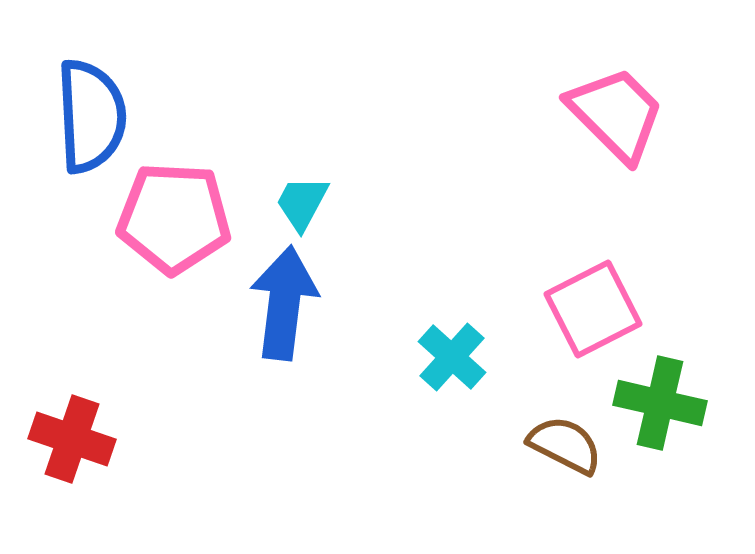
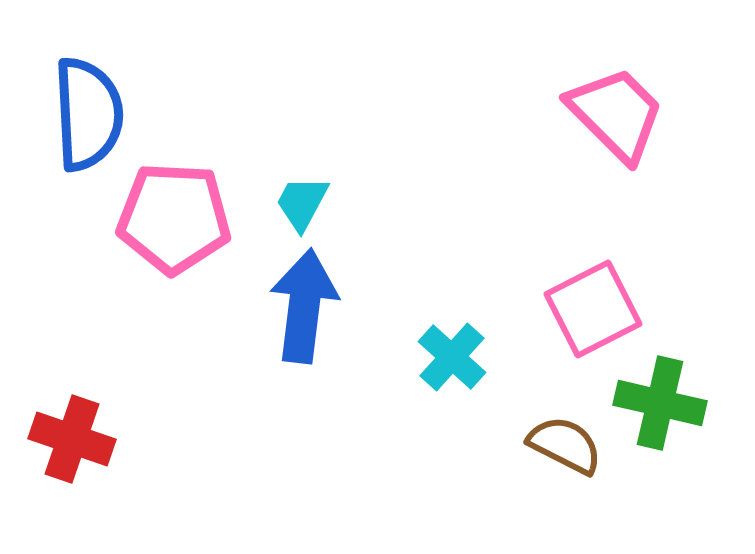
blue semicircle: moved 3 px left, 2 px up
blue arrow: moved 20 px right, 3 px down
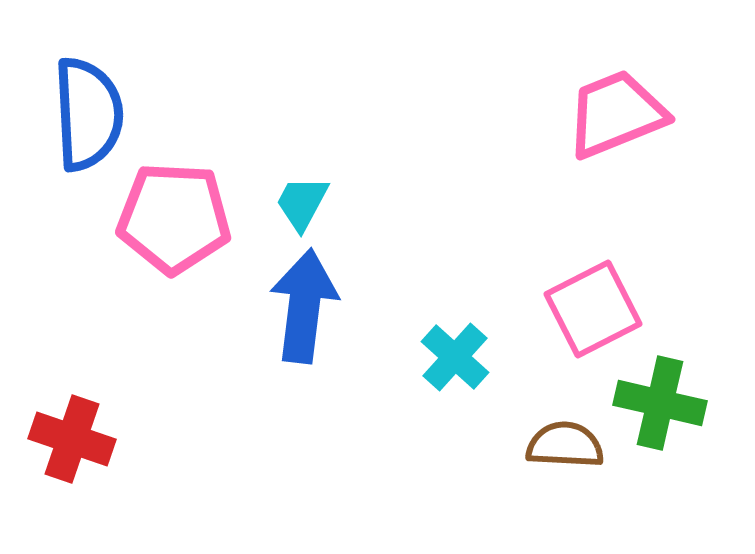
pink trapezoid: rotated 67 degrees counterclockwise
cyan cross: moved 3 px right
brown semicircle: rotated 24 degrees counterclockwise
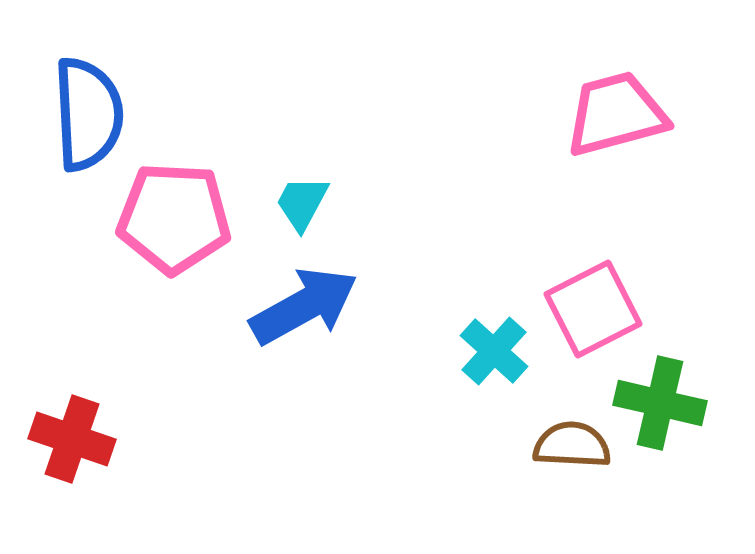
pink trapezoid: rotated 7 degrees clockwise
blue arrow: rotated 54 degrees clockwise
cyan cross: moved 39 px right, 6 px up
brown semicircle: moved 7 px right
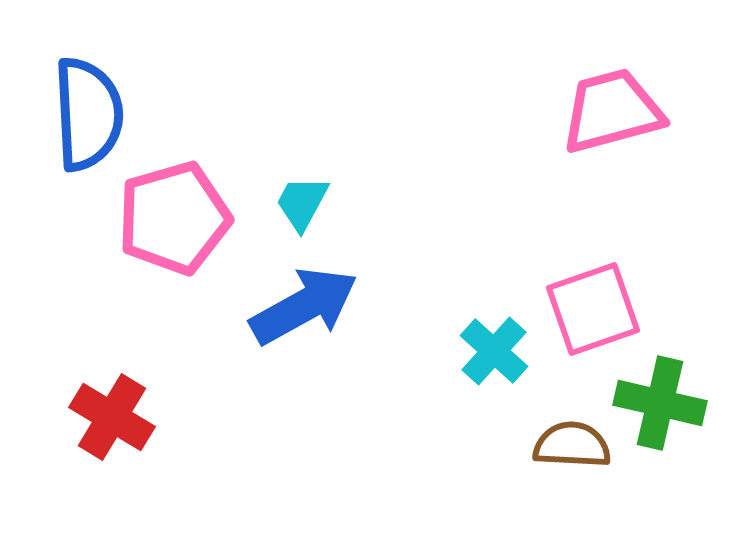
pink trapezoid: moved 4 px left, 3 px up
pink pentagon: rotated 19 degrees counterclockwise
pink square: rotated 8 degrees clockwise
red cross: moved 40 px right, 22 px up; rotated 12 degrees clockwise
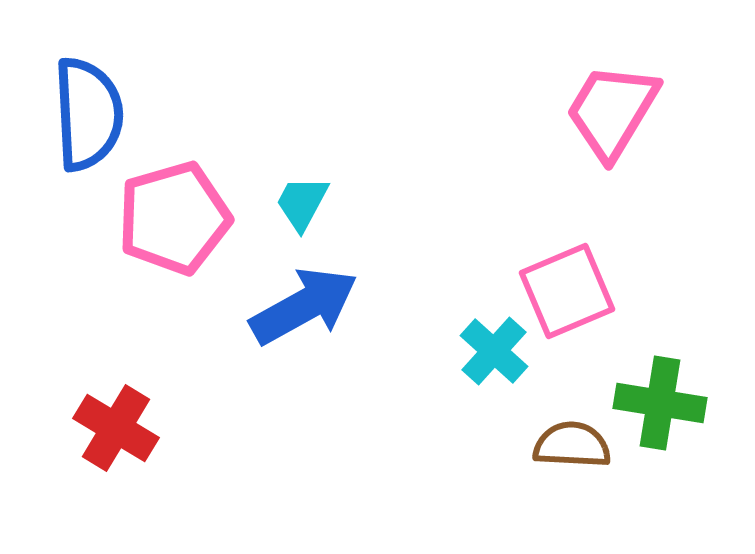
pink trapezoid: rotated 44 degrees counterclockwise
pink square: moved 26 px left, 18 px up; rotated 4 degrees counterclockwise
green cross: rotated 4 degrees counterclockwise
red cross: moved 4 px right, 11 px down
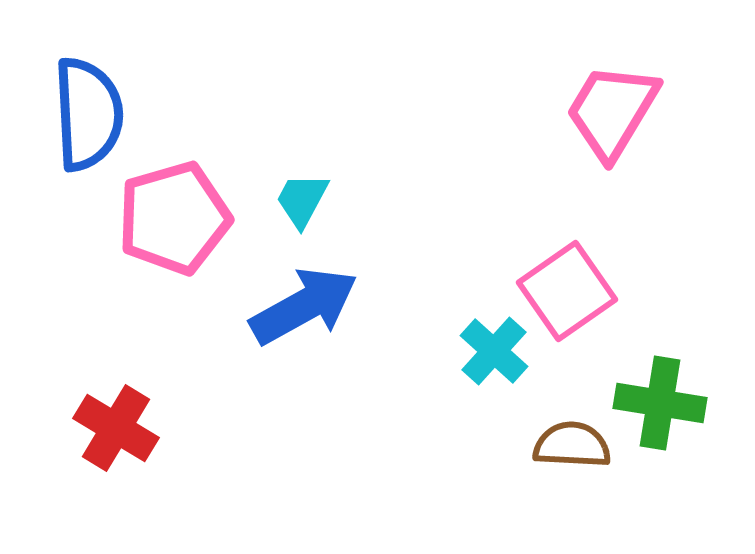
cyan trapezoid: moved 3 px up
pink square: rotated 12 degrees counterclockwise
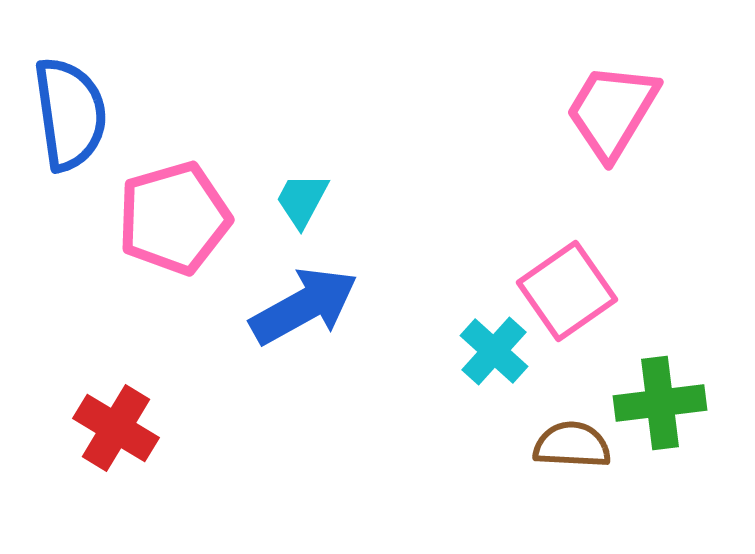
blue semicircle: moved 18 px left; rotated 5 degrees counterclockwise
green cross: rotated 16 degrees counterclockwise
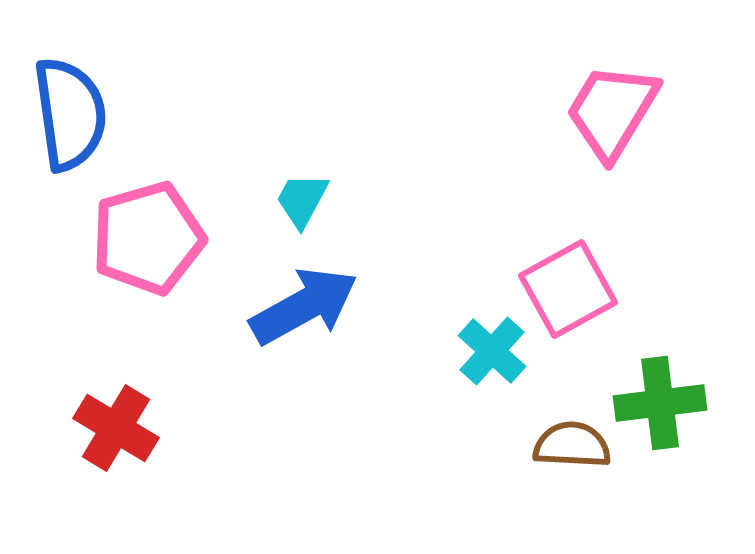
pink pentagon: moved 26 px left, 20 px down
pink square: moved 1 px right, 2 px up; rotated 6 degrees clockwise
cyan cross: moved 2 px left
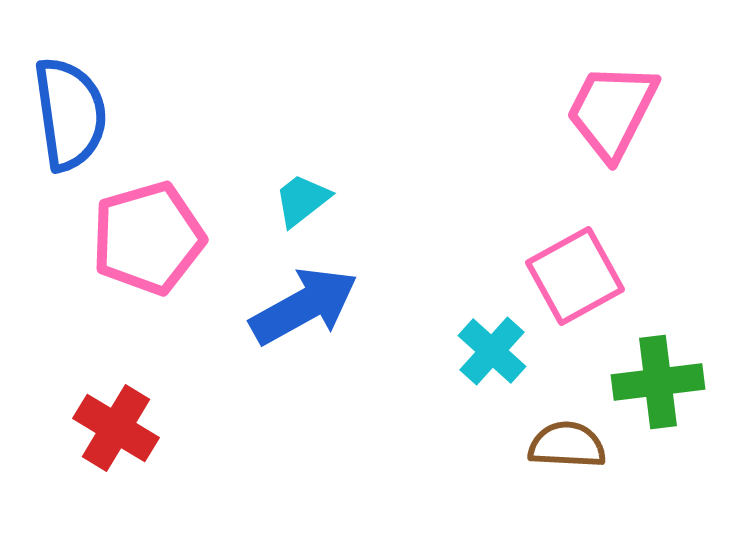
pink trapezoid: rotated 4 degrees counterclockwise
cyan trapezoid: rotated 24 degrees clockwise
pink square: moved 7 px right, 13 px up
green cross: moved 2 px left, 21 px up
brown semicircle: moved 5 px left
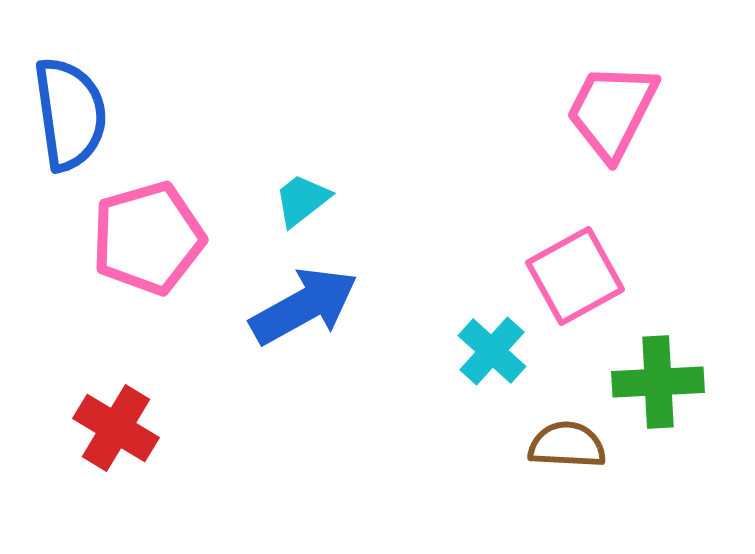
green cross: rotated 4 degrees clockwise
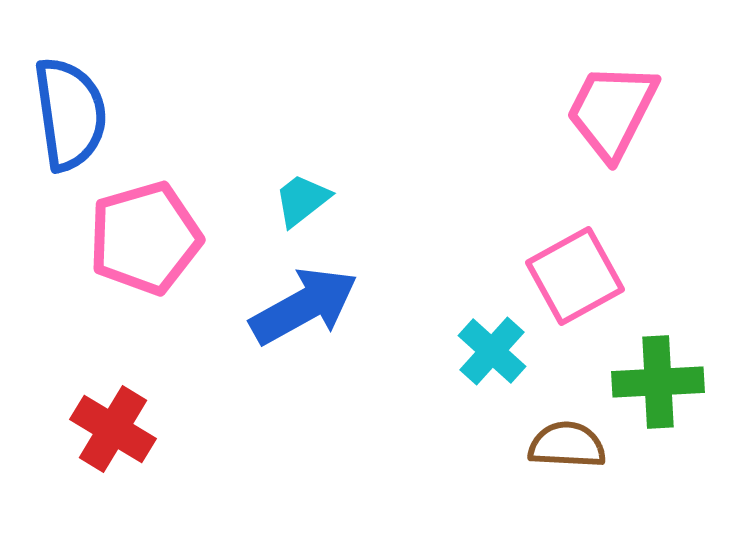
pink pentagon: moved 3 px left
red cross: moved 3 px left, 1 px down
